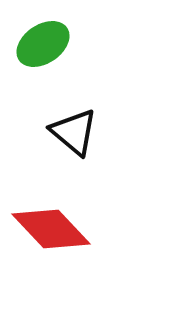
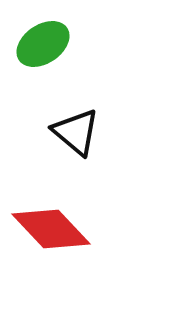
black triangle: moved 2 px right
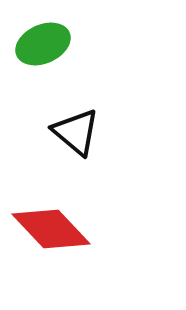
green ellipse: rotated 10 degrees clockwise
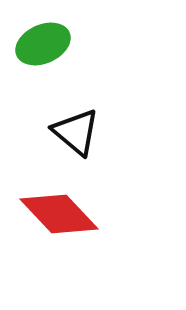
red diamond: moved 8 px right, 15 px up
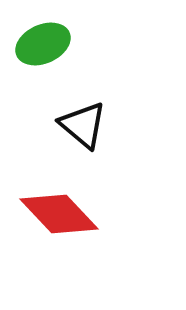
black triangle: moved 7 px right, 7 px up
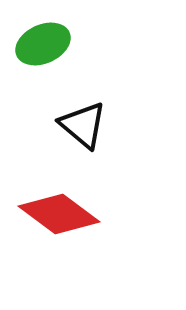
red diamond: rotated 10 degrees counterclockwise
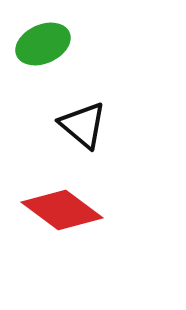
red diamond: moved 3 px right, 4 px up
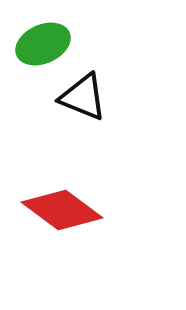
black triangle: moved 28 px up; rotated 18 degrees counterclockwise
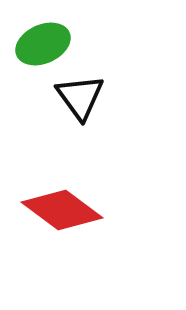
black triangle: moved 3 px left; rotated 32 degrees clockwise
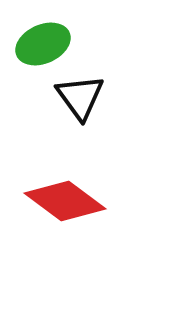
red diamond: moved 3 px right, 9 px up
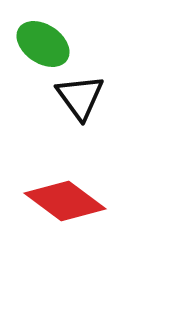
green ellipse: rotated 58 degrees clockwise
